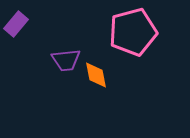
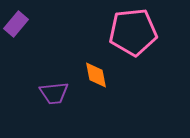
pink pentagon: rotated 9 degrees clockwise
purple trapezoid: moved 12 px left, 33 px down
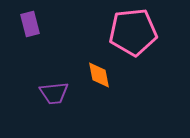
purple rectangle: moved 14 px right; rotated 55 degrees counterclockwise
orange diamond: moved 3 px right
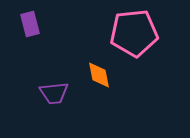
pink pentagon: moved 1 px right, 1 px down
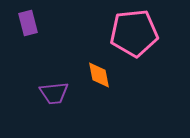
purple rectangle: moved 2 px left, 1 px up
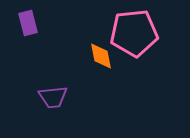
orange diamond: moved 2 px right, 19 px up
purple trapezoid: moved 1 px left, 4 px down
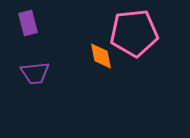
purple trapezoid: moved 18 px left, 24 px up
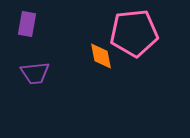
purple rectangle: moved 1 px left, 1 px down; rotated 25 degrees clockwise
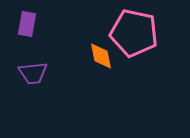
pink pentagon: rotated 18 degrees clockwise
purple trapezoid: moved 2 px left
